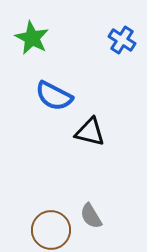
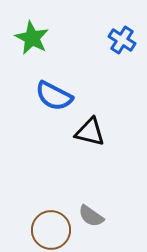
gray semicircle: rotated 24 degrees counterclockwise
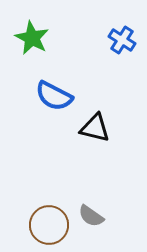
black triangle: moved 5 px right, 4 px up
brown circle: moved 2 px left, 5 px up
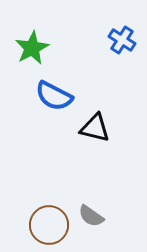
green star: moved 10 px down; rotated 16 degrees clockwise
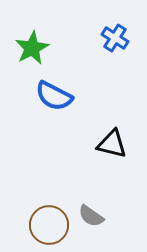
blue cross: moved 7 px left, 2 px up
black triangle: moved 17 px right, 16 px down
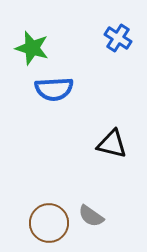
blue cross: moved 3 px right
green star: rotated 28 degrees counterclockwise
blue semicircle: moved 7 px up; rotated 30 degrees counterclockwise
brown circle: moved 2 px up
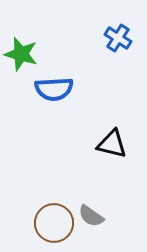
green star: moved 11 px left, 6 px down
brown circle: moved 5 px right
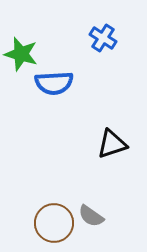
blue cross: moved 15 px left
blue semicircle: moved 6 px up
black triangle: rotated 32 degrees counterclockwise
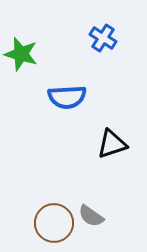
blue semicircle: moved 13 px right, 14 px down
